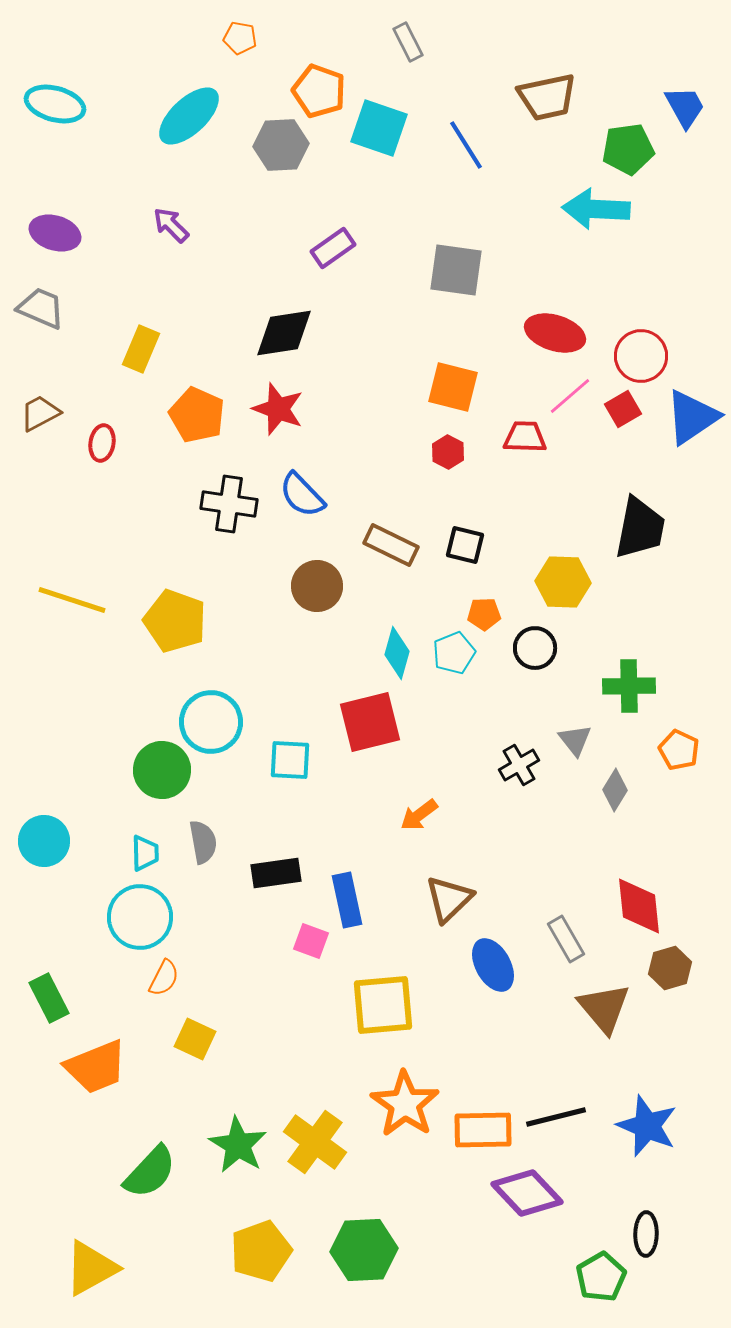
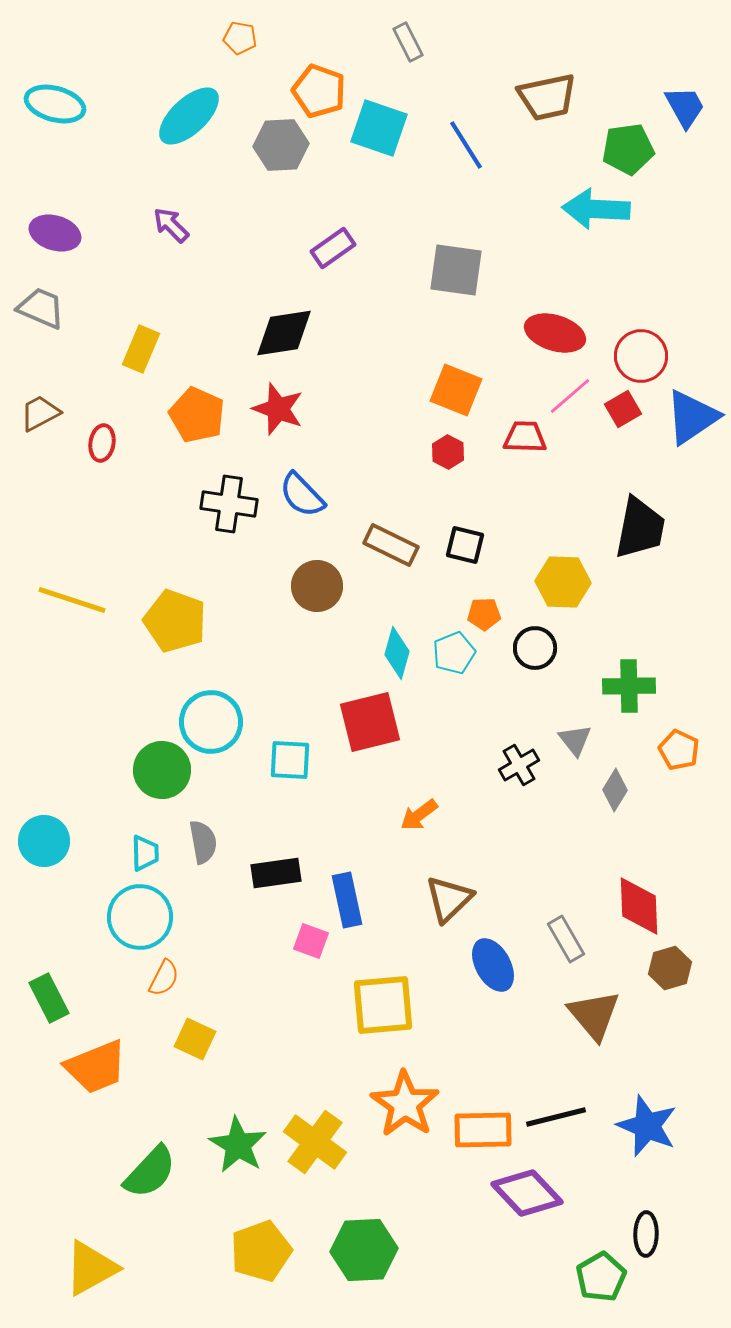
orange square at (453, 387): moved 3 px right, 3 px down; rotated 8 degrees clockwise
red diamond at (639, 906): rotated 4 degrees clockwise
brown triangle at (604, 1008): moved 10 px left, 7 px down
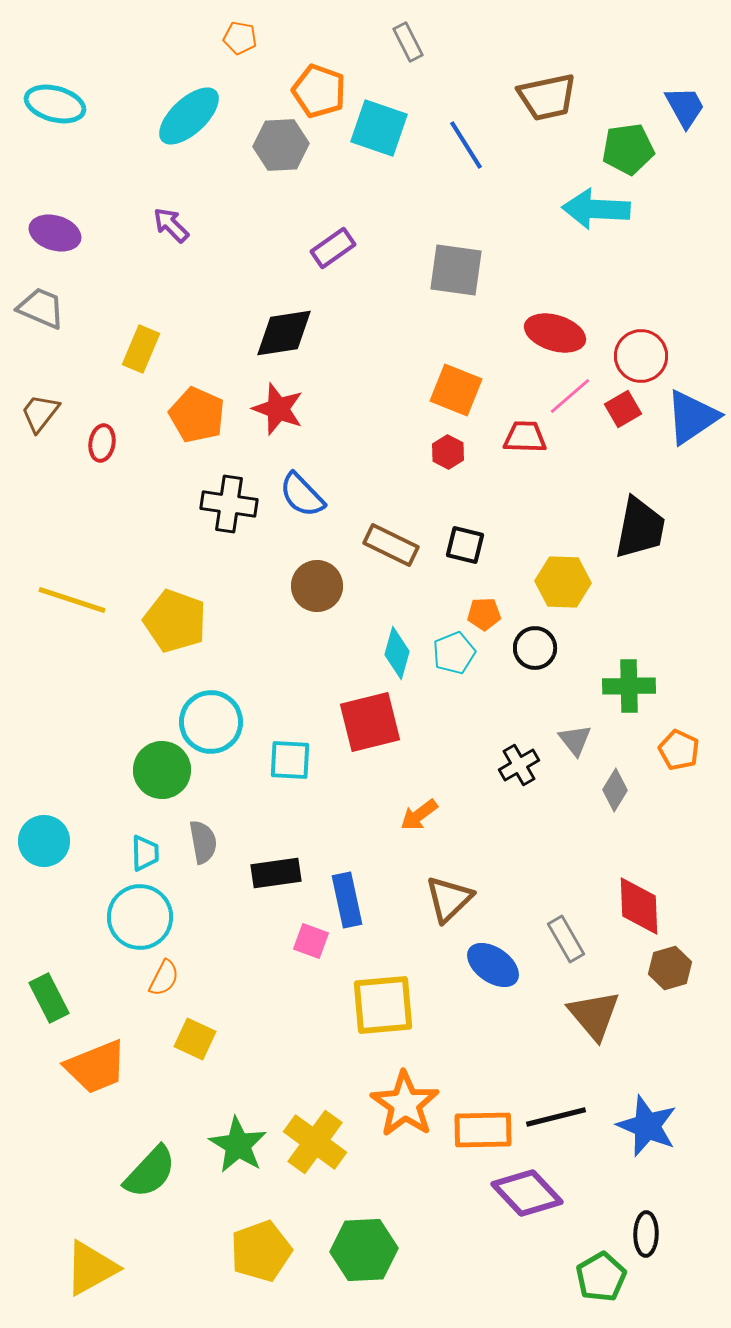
brown trapezoid at (40, 413): rotated 24 degrees counterclockwise
blue ellipse at (493, 965): rotated 26 degrees counterclockwise
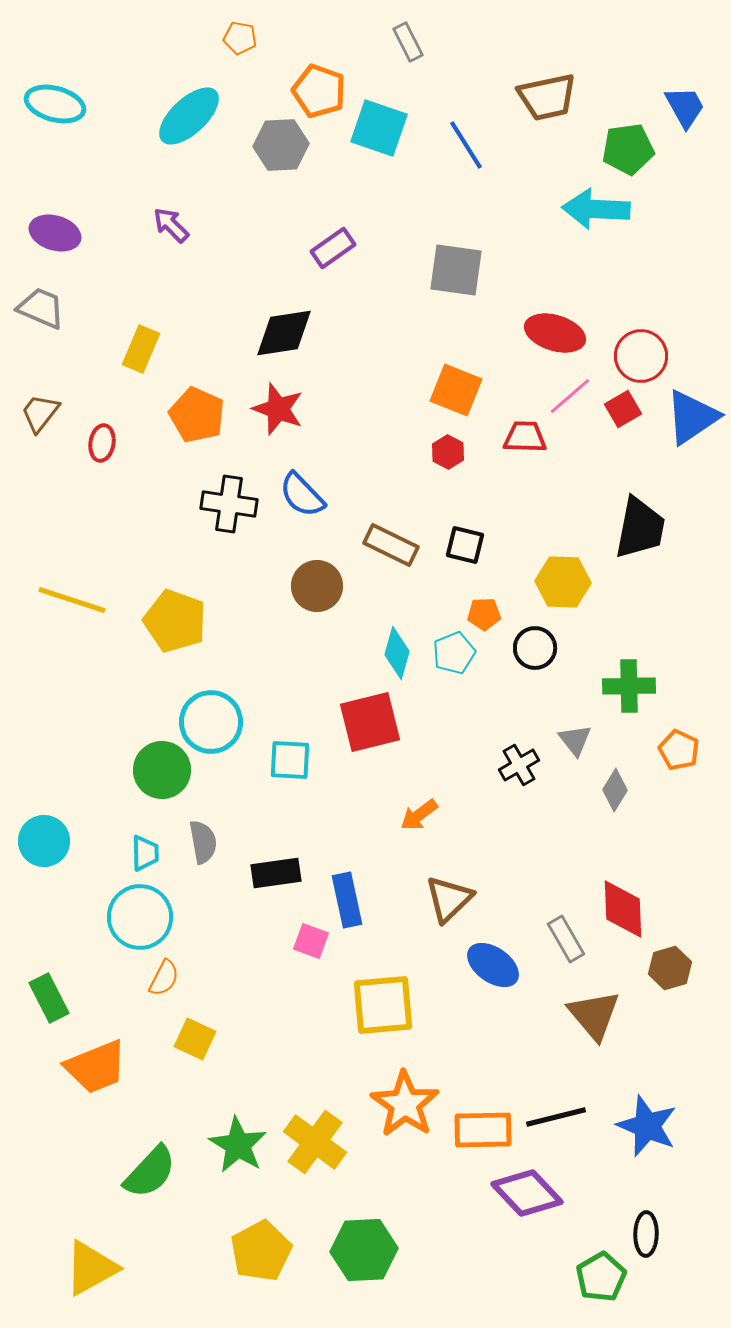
red diamond at (639, 906): moved 16 px left, 3 px down
yellow pentagon at (261, 1251): rotated 8 degrees counterclockwise
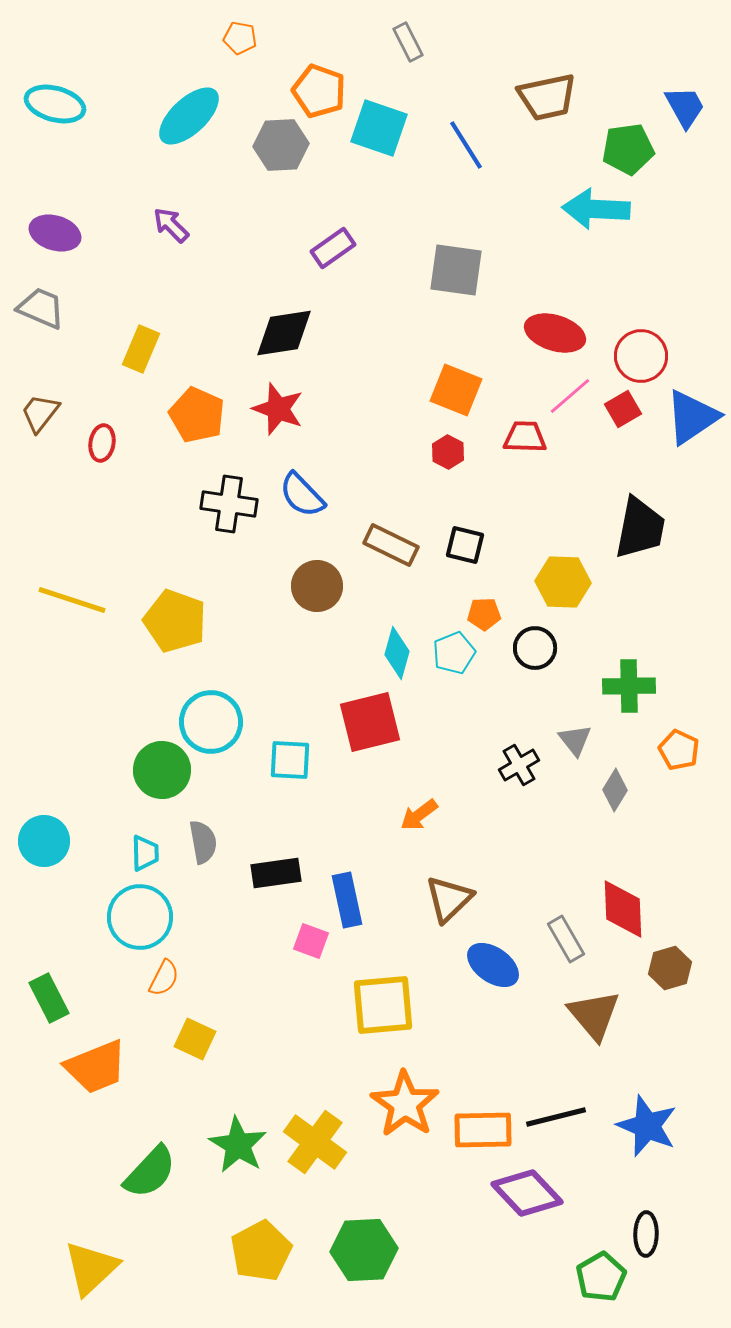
yellow triangle at (91, 1268): rotated 14 degrees counterclockwise
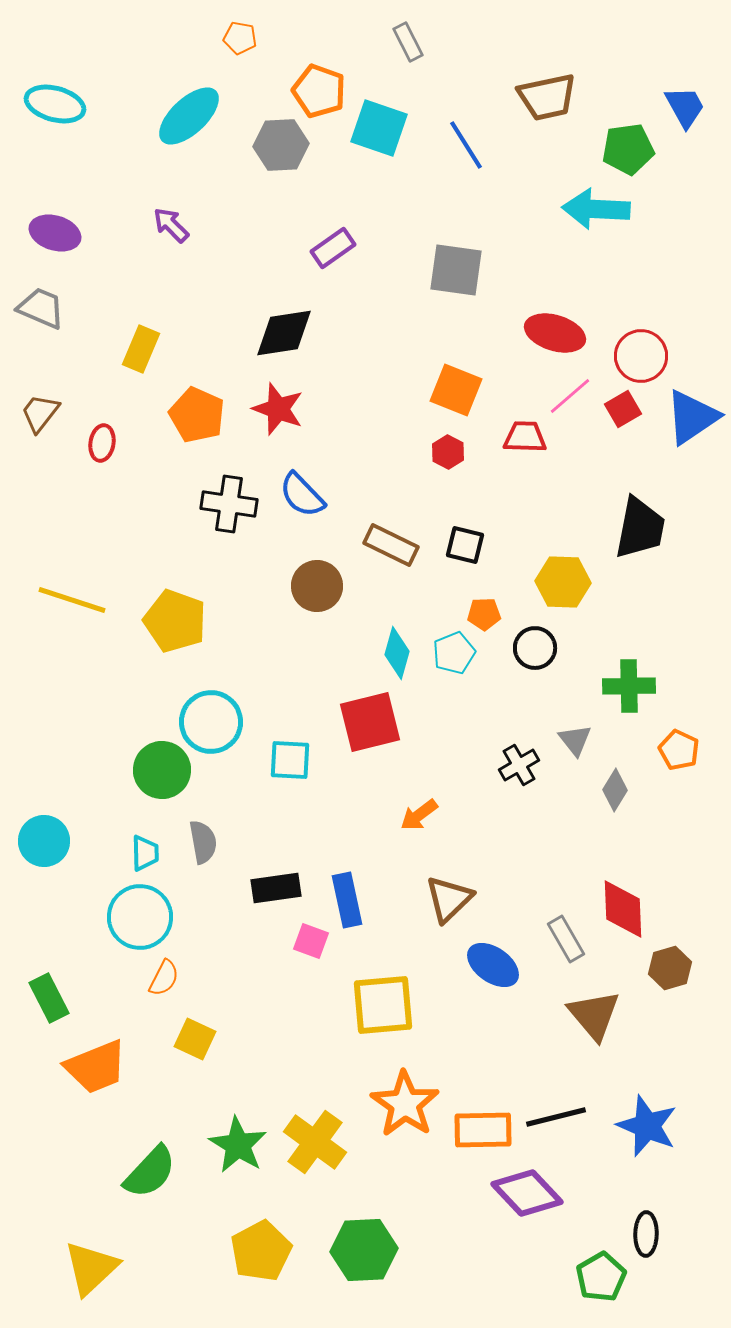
black rectangle at (276, 873): moved 15 px down
